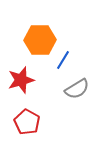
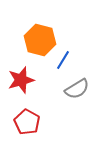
orange hexagon: rotated 16 degrees clockwise
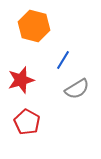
orange hexagon: moved 6 px left, 14 px up
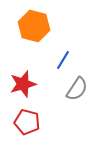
red star: moved 2 px right, 4 px down
gray semicircle: rotated 25 degrees counterclockwise
red pentagon: rotated 15 degrees counterclockwise
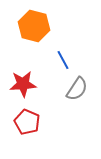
blue line: rotated 60 degrees counterclockwise
red star: rotated 12 degrees clockwise
red pentagon: rotated 10 degrees clockwise
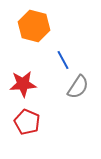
gray semicircle: moved 1 px right, 2 px up
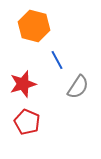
blue line: moved 6 px left
red star: rotated 12 degrees counterclockwise
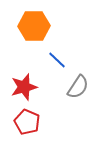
orange hexagon: rotated 16 degrees counterclockwise
blue line: rotated 18 degrees counterclockwise
red star: moved 1 px right, 3 px down
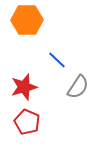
orange hexagon: moved 7 px left, 6 px up
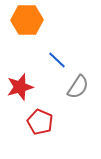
red star: moved 4 px left
red pentagon: moved 13 px right
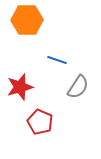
blue line: rotated 24 degrees counterclockwise
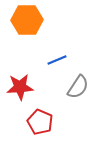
blue line: rotated 42 degrees counterclockwise
red star: rotated 12 degrees clockwise
